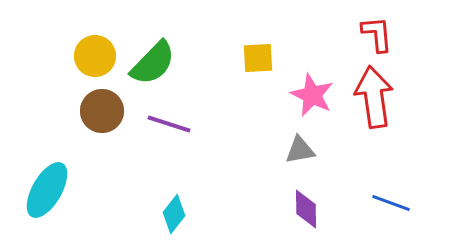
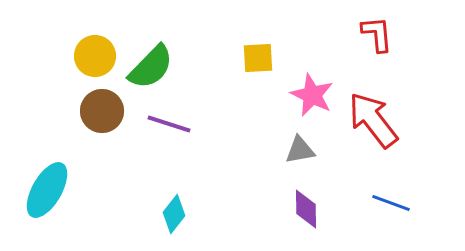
green semicircle: moved 2 px left, 4 px down
red arrow: moved 1 px left, 23 px down; rotated 30 degrees counterclockwise
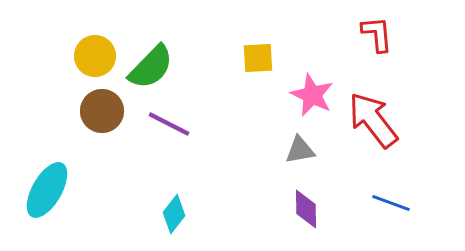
purple line: rotated 9 degrees clockwise
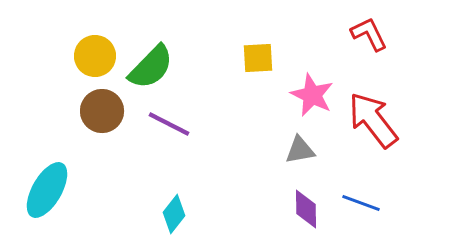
red L-shape: moved 8 px left; rotated 21 degrees counterclockwise
blue line: moved 30 px left
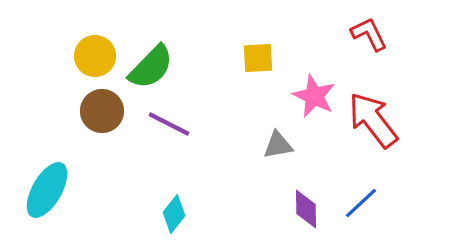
pink star: moved 2 px right, 1 px down
gray triangle: moved 22 px left, 5 px up
blue line: rotated 63 degrees counterclockwise
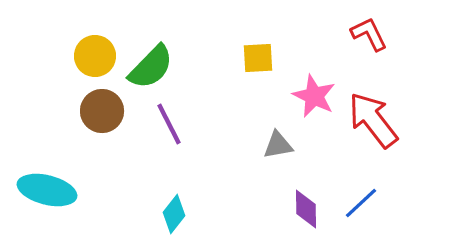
purple line: rotated 36 degrees clockwise
cyan ellipse: rotated 74 degrees clockwise
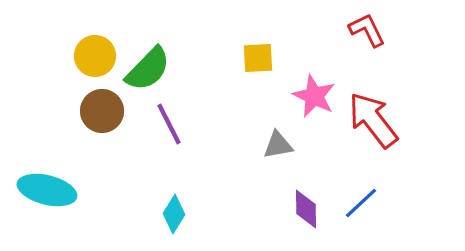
red L-shape: moved 2 px left, 4 px up
green semicircle: moved 3 px left, 2 px down
cyan diamond: rotated 6 degrees counterclockwise
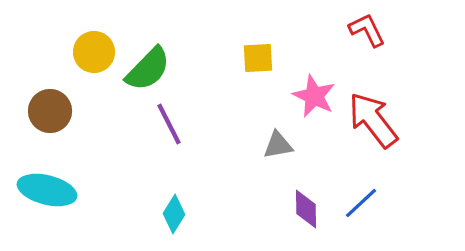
yellow circle: moved 1 px left, 4 px up
brown circle: moved 52 px left
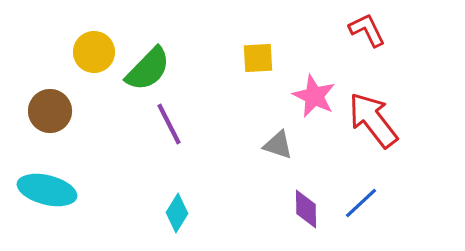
gray triangle: rotated 28 degrees clockwise
cyan diamond: moved 3 px right, 1 px up
